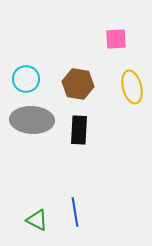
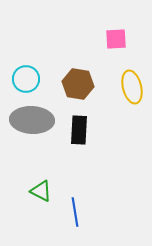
green triangle: moved 4 px right, 29 px up
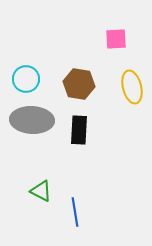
brown hexagon: moved 1 px right
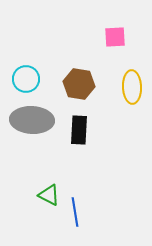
pink square: moved 1 px left, 2 px up
yellow ellipse: rotated 12 degrees clockwise
green triangle: moved 8 px right, 4 px down
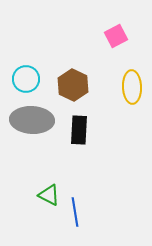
pink square: moved 1 px right, 1 px up; rotated 25 degrees counterclockwise
brown hexagon: moved 6 px left, 1 px down; rotated 16 degrees clockwise
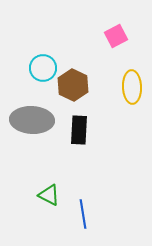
cyan circle: moved 17 px right, 11 px up
blue line: moved 8 px right, 2 px down
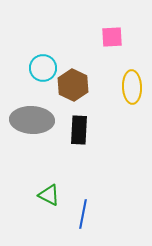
pink square: moved 4 px left, 1 px down; rotated 25 degrees clockwise
blue line: rotated 20 degrees clockwise
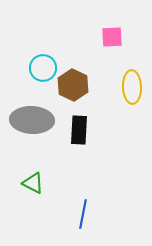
green triangle: moved 16 px left, 12 px up
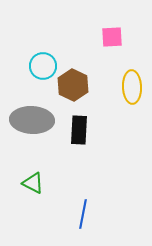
cyan circle: moved 2 px up
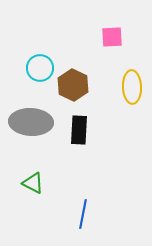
cyan circle: moved 3 px left, 2 px down
gray ellipse: moved 1 px left, 2 px down
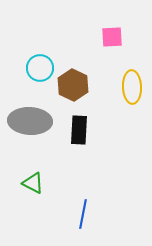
gray ellipse: moved 1 px left, 1 px up
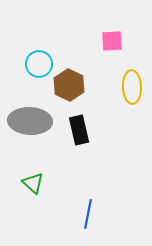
pink square: moved 4 px down
cyan circle: moved 1 px left, 4 px up
brown hexagon: moved 4 px left
black rectangle: rotated 16 degrees counterclockwise
green triangle: rotated 15 degrees clockwise
blue line: moved 5 px right
